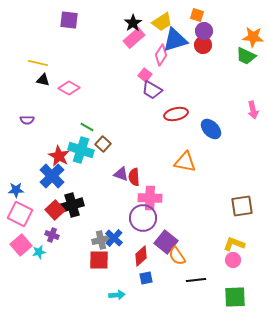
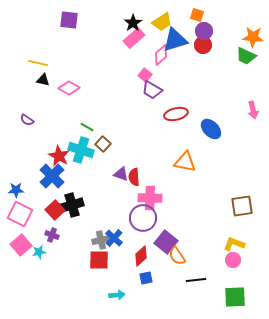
pink diamond at (161, 55): rotated 15 degrees clockwise
purple semicircle at (27, 120): rotated 32 degrees clockwise
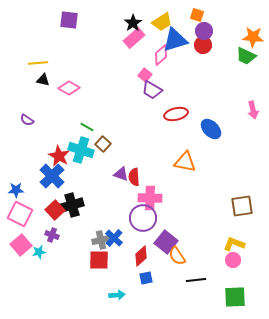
yellow line at (38, 63): rotated 18 degrees counterclockwise
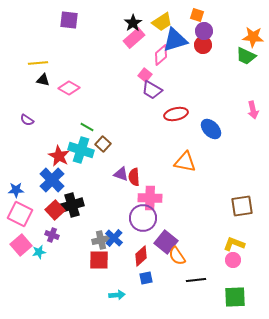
blue cross at (52, 176): moved 4 px down
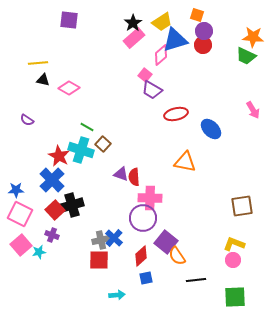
pink arrow at (253, 110): rotated 18 degrees counterclockwise
